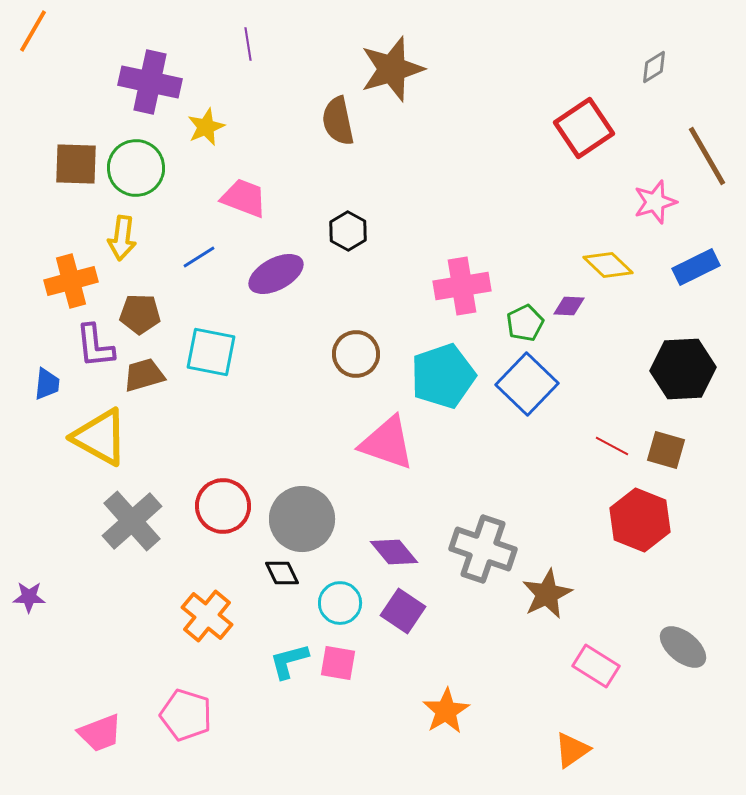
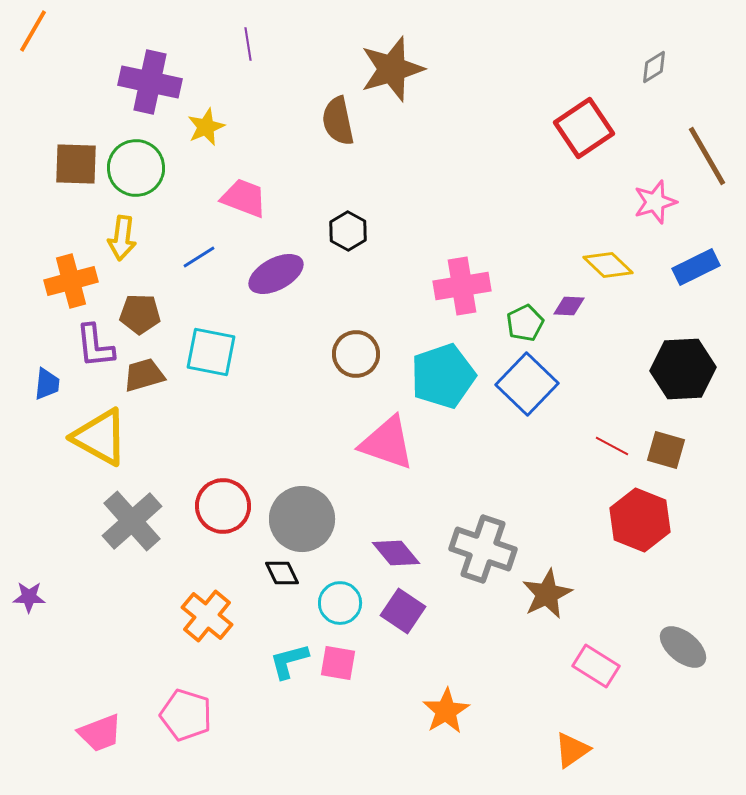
purple diamond at (394, 552): moved 2 px right, 1 px down
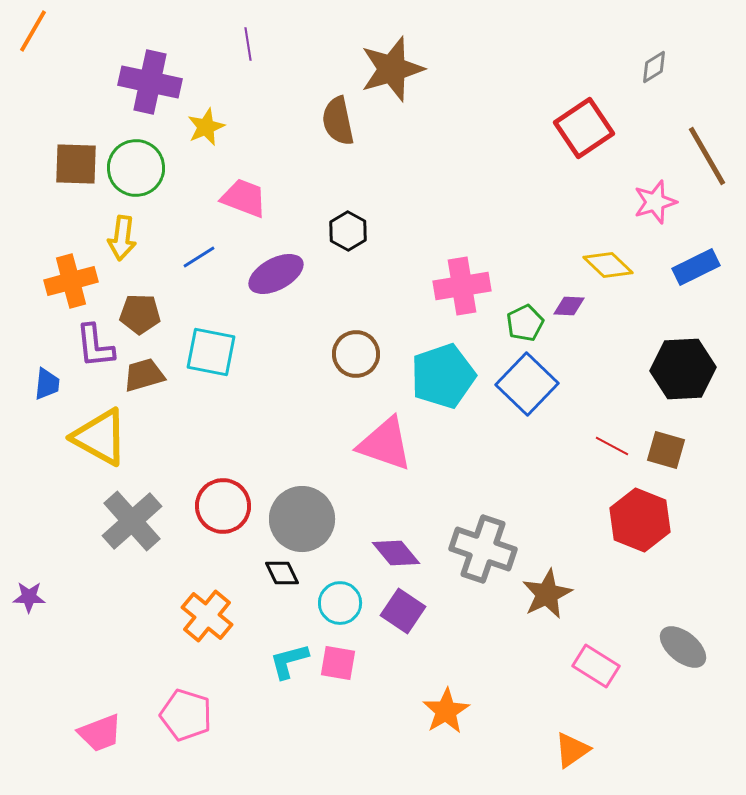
pink triangle at (387, 443): moved 2 px left, 1 px down
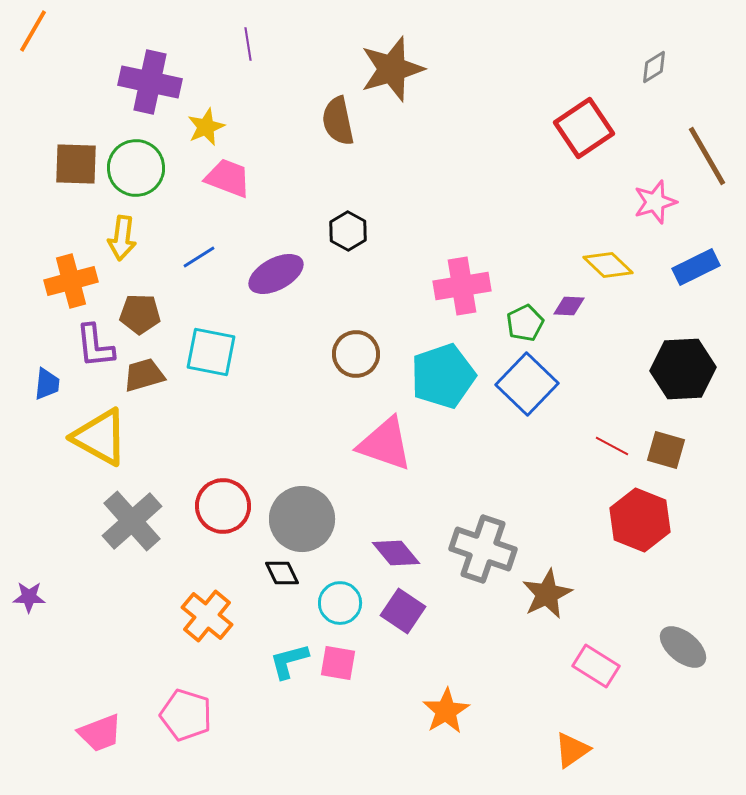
pink trapezoid at (244, 198): moved 16 px left, 20 px up
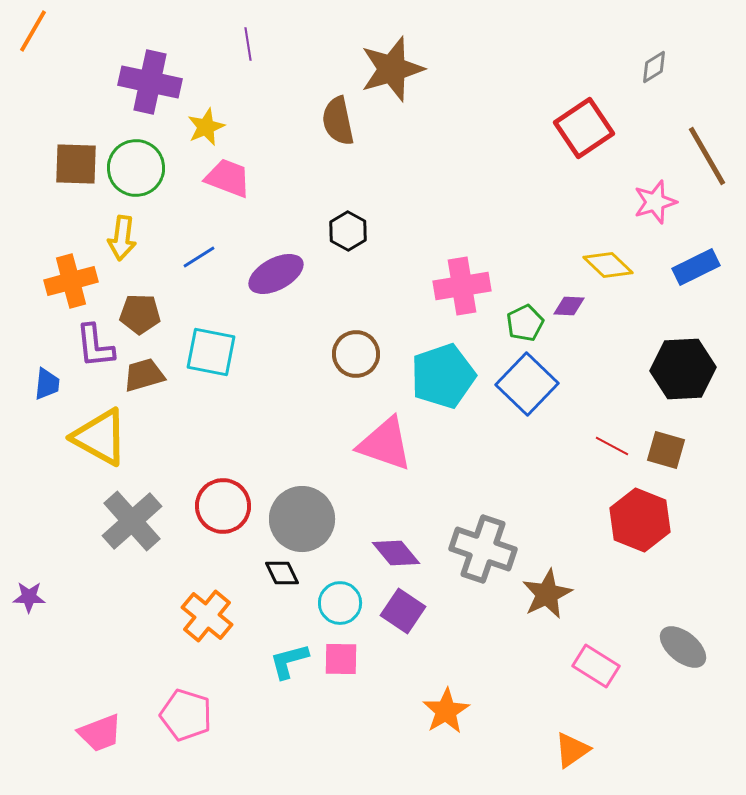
pink square at (338, 663): moved 3 px right, 4 px up; rotated 9 degrees counterclockwise
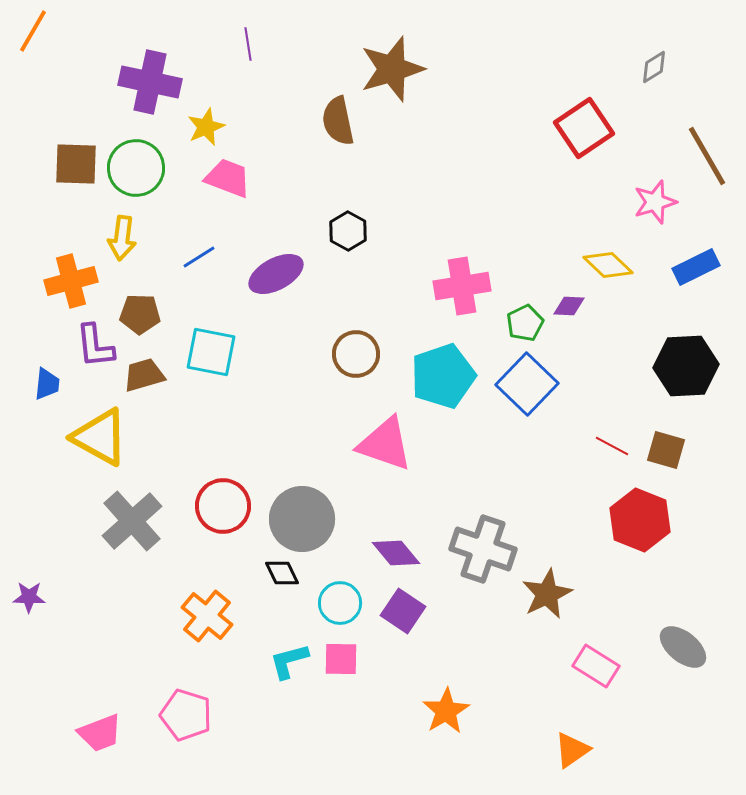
black hexagon at (683, 369): moved 3 px right, 3 px up
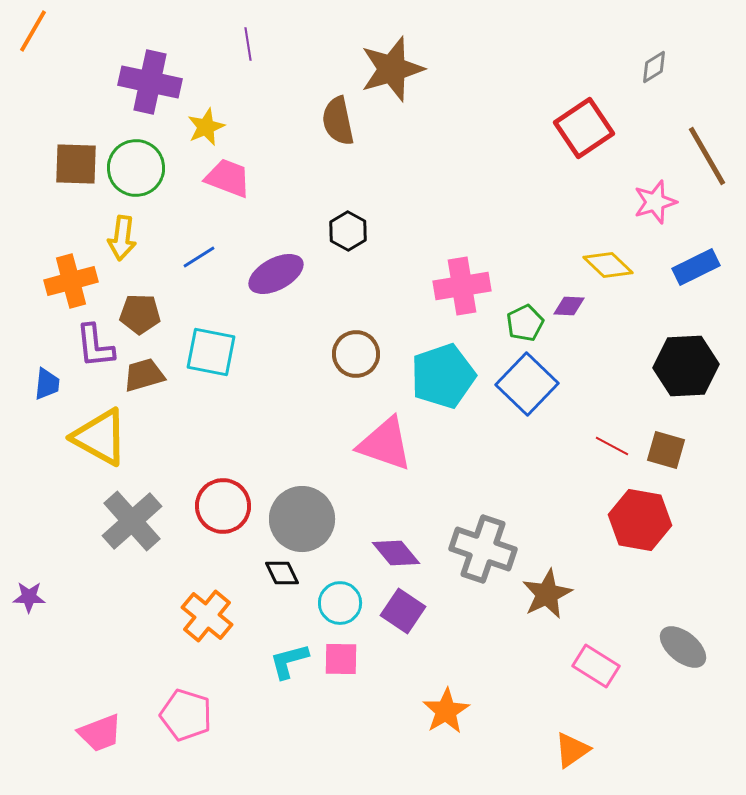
red hexagon at (640, 520): rotated 12 degrees counterclockwise
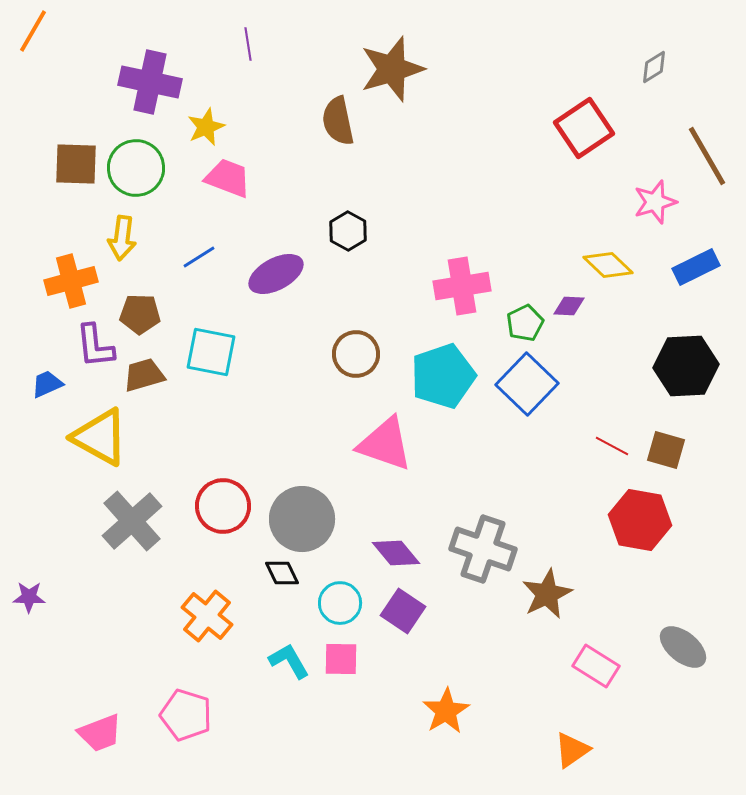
blue trapezoid at (47, 384): rotated 120 degrees counterclockwise
cyan L-shape at (289, 661): rotated 75 degrees clockwise
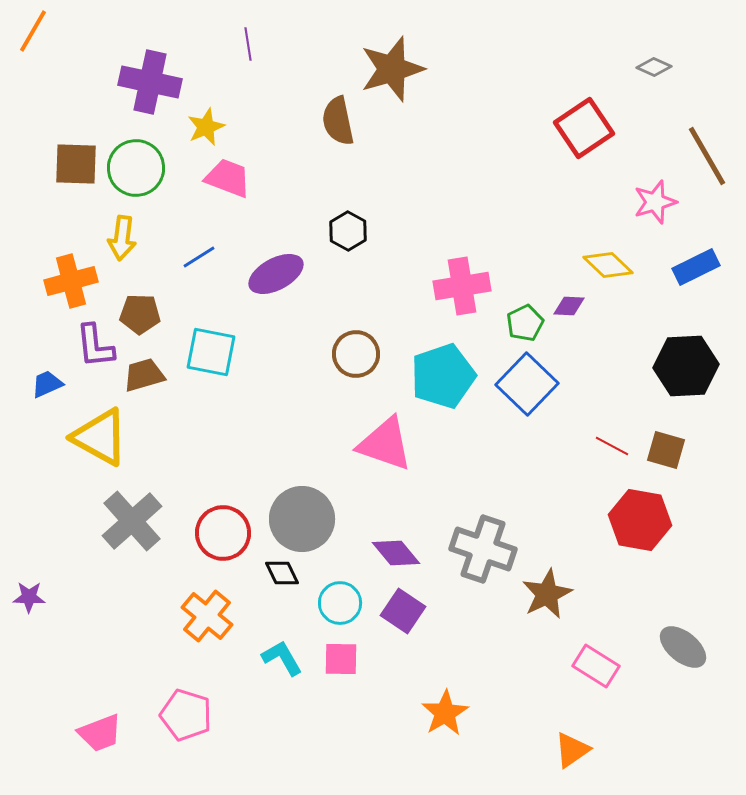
gray diamond at (654, 67): rotated 56 degrees clockwise
red circle at (223, 506): moved 27 px down
cyan L-shape at (289, 661): moved 7 px left, 3 px up
orange star at (446, 711): moved 1 px left, 2 px down
